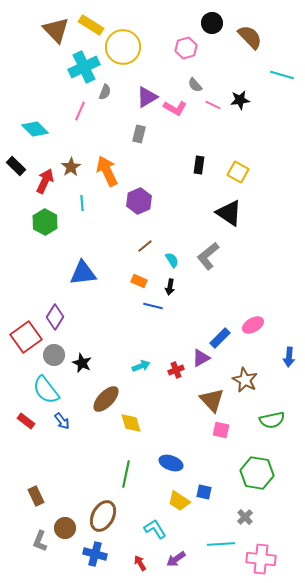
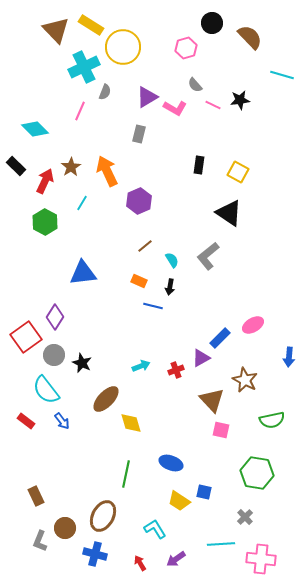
cyan line at (82, 203): rotated 35 degrees clockwise
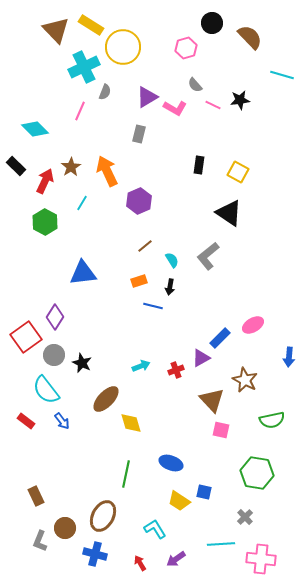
orange rectangle at (139, 281): rotated 42 degrees counterclockwise
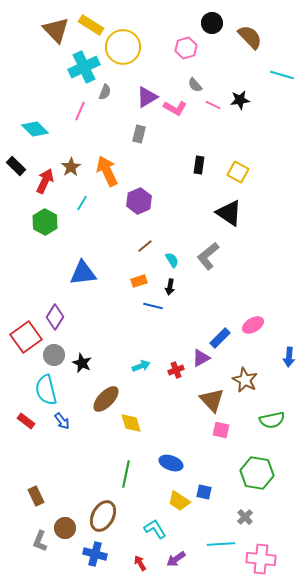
cyan semicircle at (46, 390): rotated 24 degrees clockwise
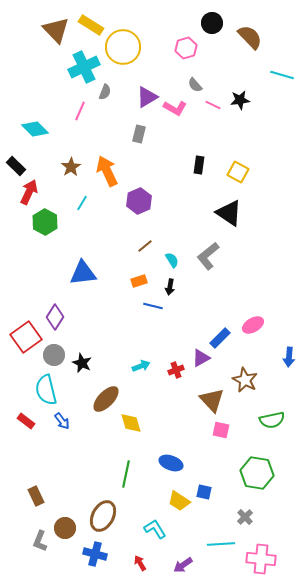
red arrow at (45, 181): moved 16 px left, 11 px down
purple arrow at (176, 559): moved 7 px right, 6 px down
